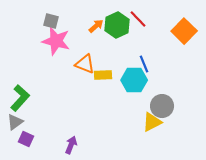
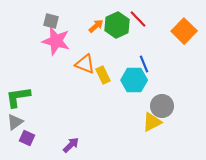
yellow rectangle: rotated 66 degrees clockwise
green L-shape: moved 2 px left, 1 px up; rotated 140 degrees counterclockwise
purple square: moved 1 px right, 1 px up
purple arrow: rotated 24 degrees clockwise
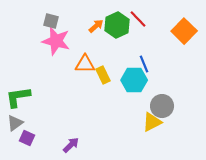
orange triangle: rotated 20 degrees counterclockwise
gray triangle: moved 1 px down
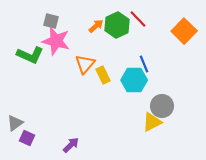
orange triangle: rotated 50 degrees counterclockwise
green L-shape: moved 12 px right, 42 px up; rotated 148 degrees counterclockwise
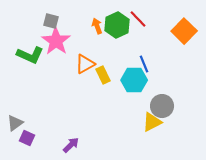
orange arrow: moved 1 px right; rotated 70 degrees counterclockwise
pink star: rotated 20 degrees clockwise
orange triangle: rotated 20 degrees clockwise
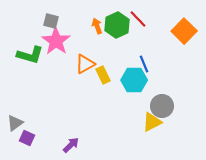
green L-shape: rotated 8 degrees counterclockwise
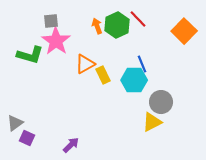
gray square: rotated 21 degrees counterclockwise
blue line: moved 2 px left
gray circle: moved 1 px left, 4 px up
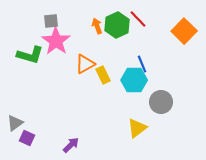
yellow triangle: moved 15 px left, 6 px down; rotated 10 degrees counterclockwise
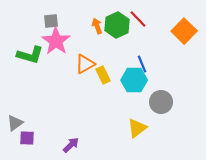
purple square: rotated 21 degrees counterclockwise
